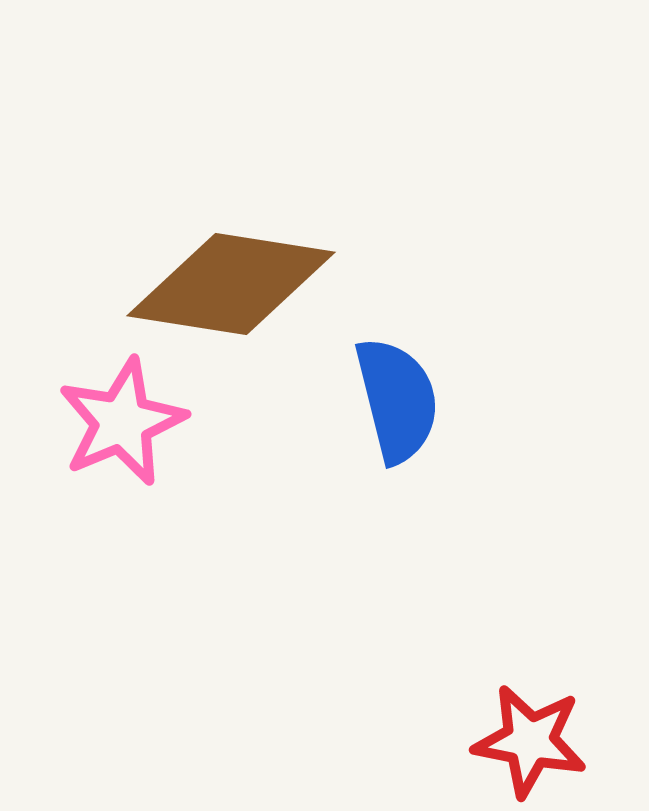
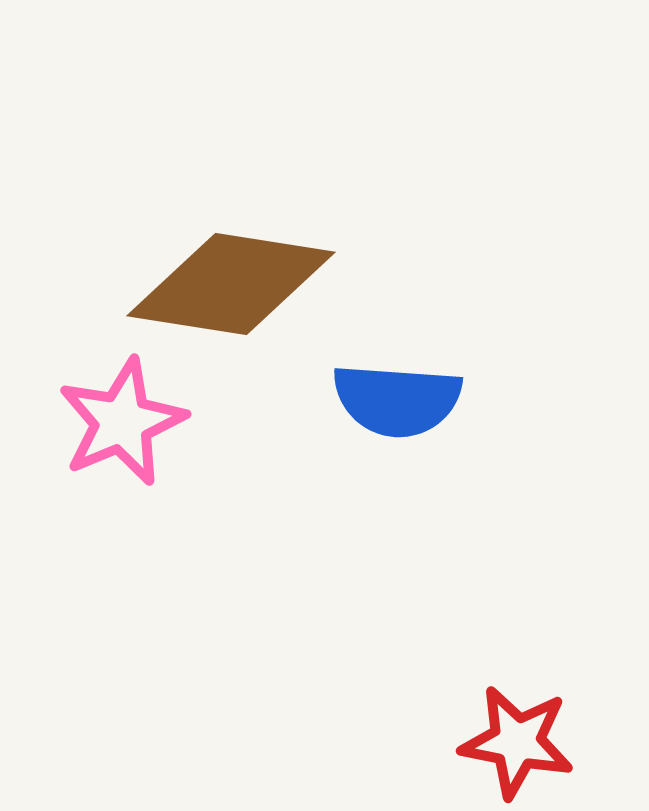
blue semicircle: rotated 108 degrees clockwise
red star: moved 13 px left, 1 px down
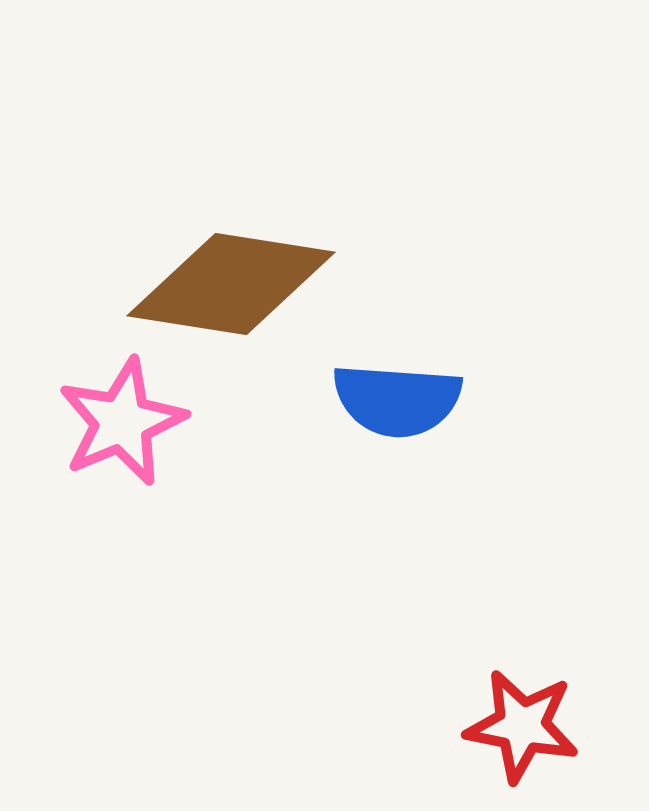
red star: moved 5 px right, 16 px up
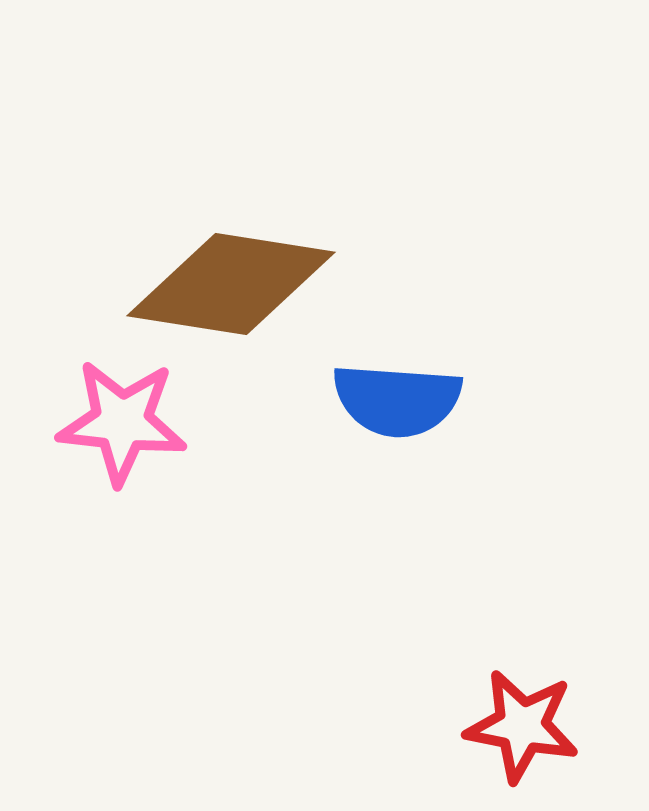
pink star: rotated 29 degrees clockwise
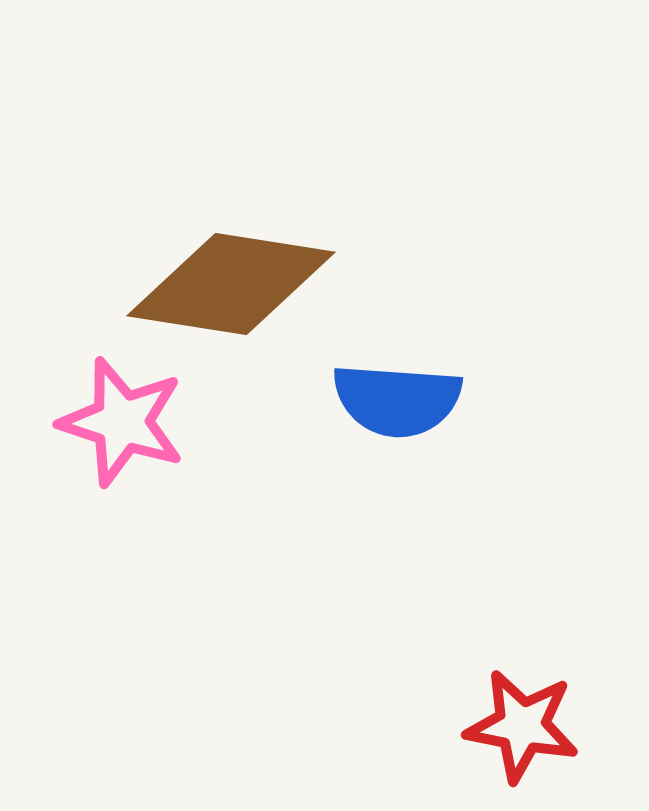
pink star: rotated 12 degrees clockwise
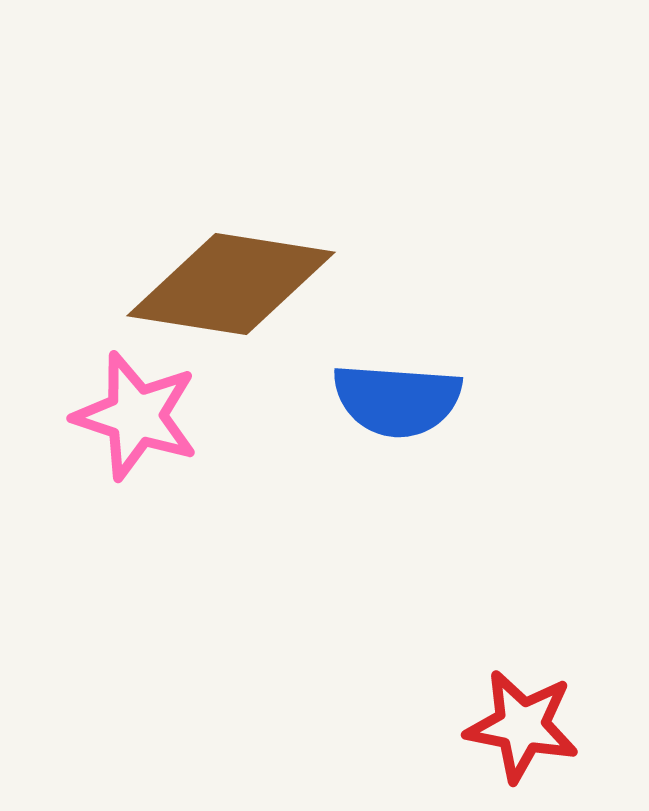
pink star: moved 14 px right, 6 px up
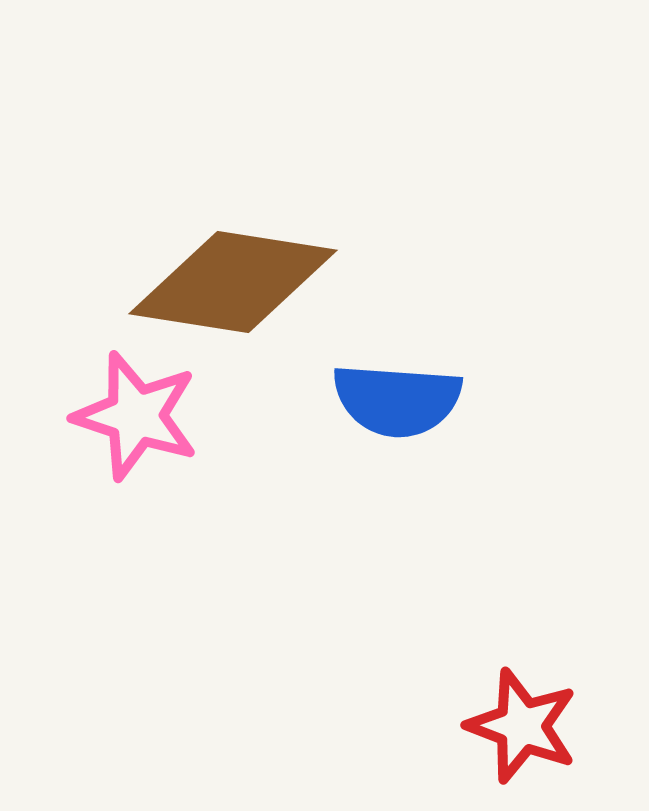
brown diamond: moved 2 px right, 2 px up
red star: rotated 10 degrees clockwise
